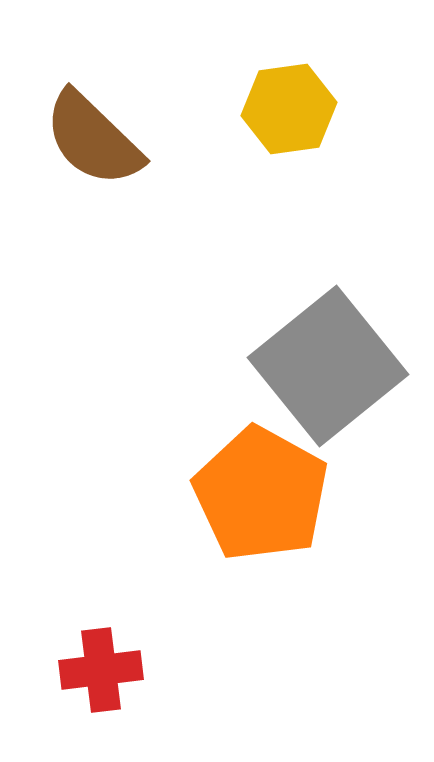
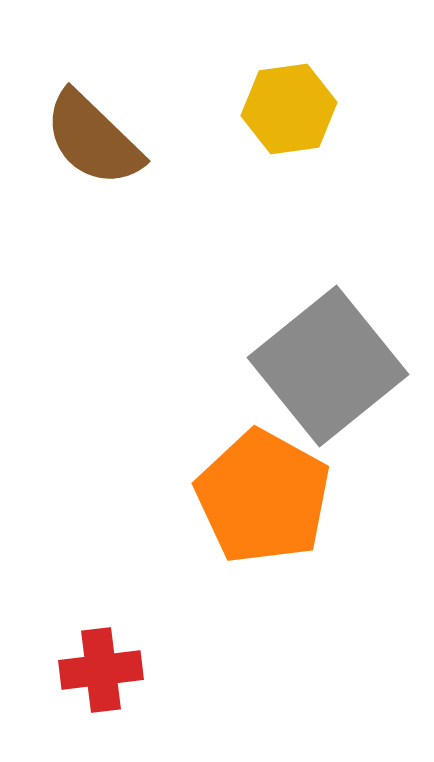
orange pentagon: moved 2 px right, 3 px down
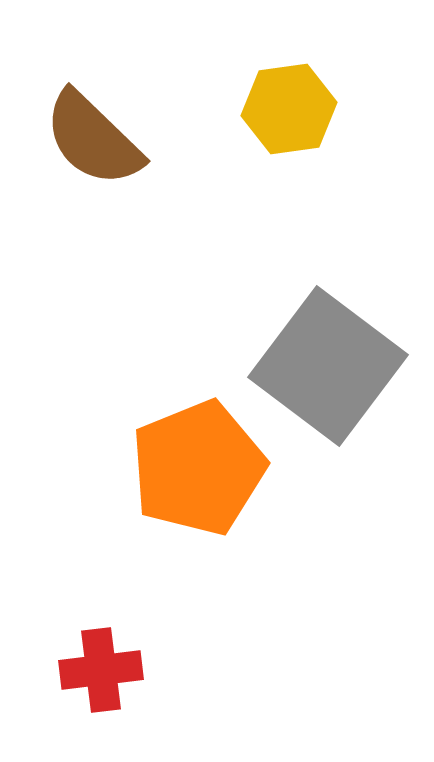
gray square: rotated 14 degrees counterclockwise
orange pentagon: moved 65 px left, 29 px up; rotated 21 degrees clockwise
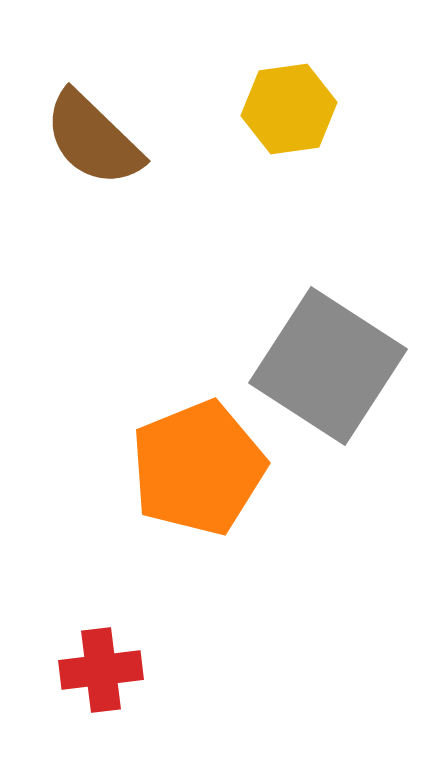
gray square: rotated 4 degrees counterclockwise
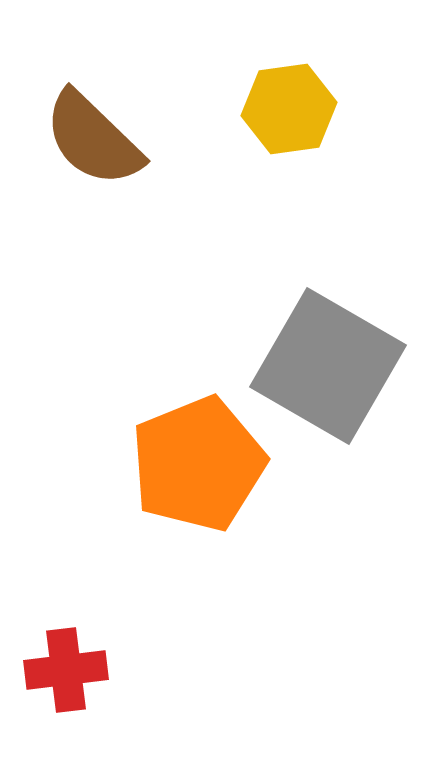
gray square: rotated 3 degrees counterclockwise
orange pentagon: moved 4 px up
red cross: moved 35 px left
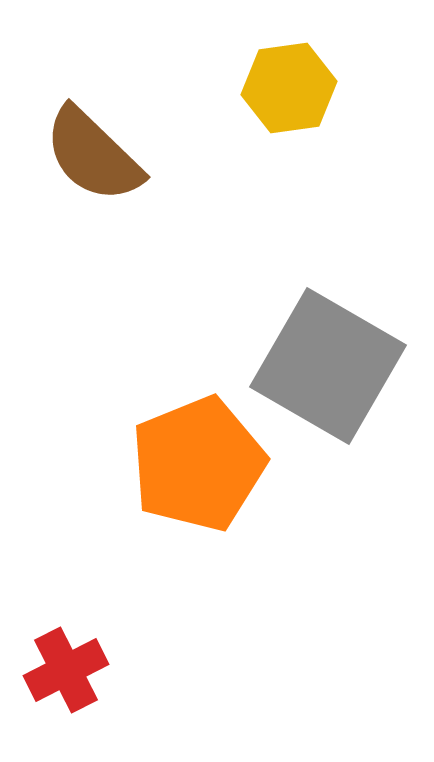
yellow hexagon: moved 21 px up
brown semicircle: moved 16 px down
red cross: rotated 20 degrees counterclockwise
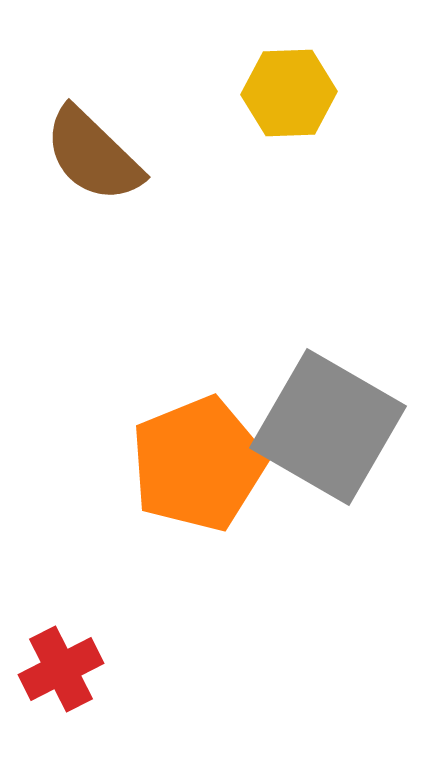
yellow hexagon: moved 5 px down; rotated 6 degrees clockwise
gray square: moved 61 px down
red cross: moved 5 px left, 1 px up
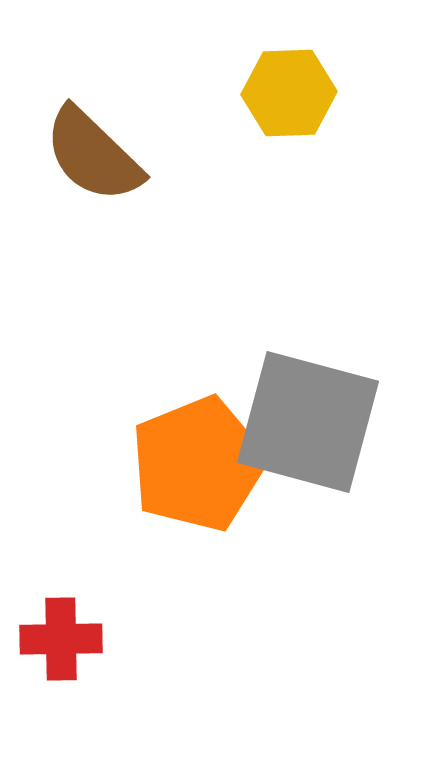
gray square: moved 20 px left, 5 px up; rotated 15 degrees counterclockwise
red cross: moved 30 px up; rotated 26 degrees clockwise
